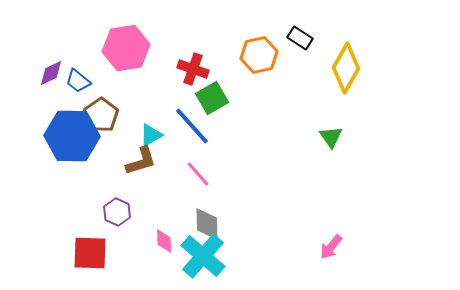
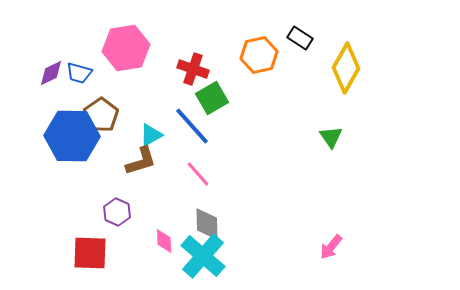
blue trapezoid: moved 1 px right, 8 px up; rotated 24 degrees counterclockwise
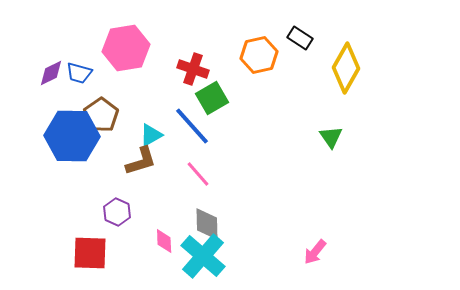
pink arrow: moved 16 px left, 5 px down
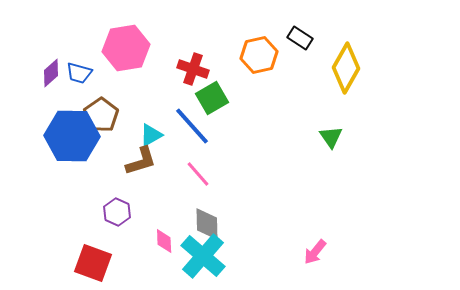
purple diamond: rotated 16 degrees counterclockwise
red square: moved 3 px right, 10 px down; rotated 18 degrees clockwise
